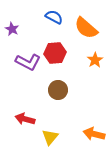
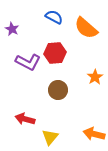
orange star: moved 17 px down
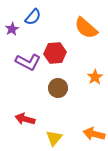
blue semicircle: moved 21 px left; rotated 102 degrees clockwise
purple star: rotated 16 degrees clockwise
brown circle: moved 2 px up
yellow triangle: moved 4 px right, 1 px down
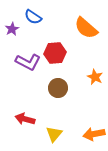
blue semicircle: rotated 84 degrees clockwise
orange star: rotated 14 degrees counterclockwise
orange arrow: rotated 25 degrees counterclockwise
yellow triangle: moved 4 px up
